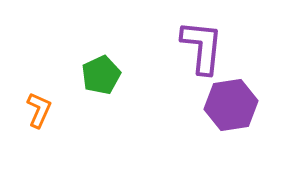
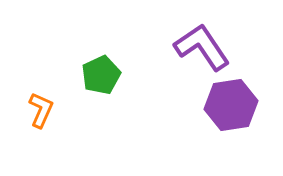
purple L-shape: rotated 40 degrees counterclockwise
orange L-shape: moved 2 px right
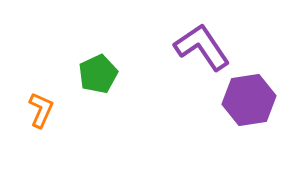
green pentagon: moved 3 px left, 1 px up
purple hexagon: moved 18 px right, 5 px up
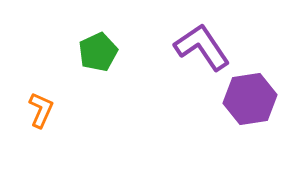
green pentagon: moved 22 px up
purple hexagon: moved 1 px right, 1 px up
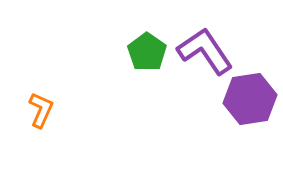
purple L-shape: moved 3 px right, 4 px down
green pentagon: moved 49 px right; rotated 12 degrees counterclockwise
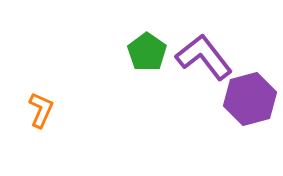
purple L-shape: moved 1 px left, 6 px down; rotated 4 degrees counterclockwise
purple hexagon: rotated 6 degrees counterclockwise
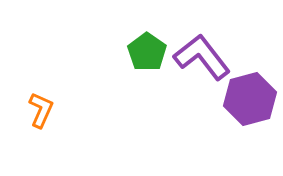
purple L-shape: moved 2 px left
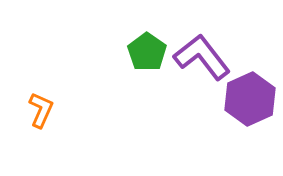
purple hexagon: rotated 9 degrees counterclockwise
